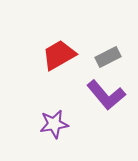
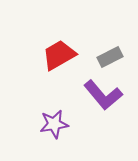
gray rectangle: moved 2 px right
purple L-shape: moved 3 px left
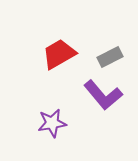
red trapezoid: moved 1 px up
purple star: moved 2 px left, 1 px up
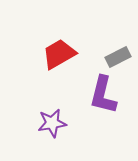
gray rectangle: moved 8 px right
purple L-shape: rotated 54 degrees clockwise
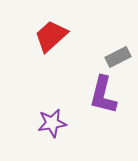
red trapezoid: moved 8 px left, 18 px up; rotated 12 degrees counterclockwise
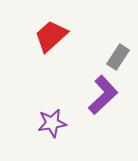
gray rectangle: rotated 30 degrees counterclockwise
purple L-shape: rotated 147 degrees counterclockwise
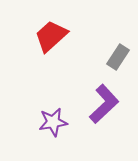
purple L-shape: moved 1 px right, 9 px down
purple star: moved 1 px right, 1 px up
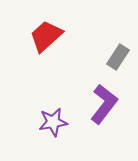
red trapezoid: moved 5 px left
purple L-shape: rotated 9 degrees counterclockwise
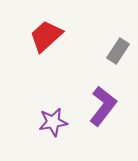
gray rectangle: moved 6 px up
purple L-shape: moved 1 px left, 2 px down
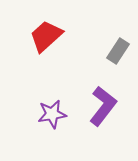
purple star: moved 1 px left, 8 px up
